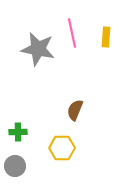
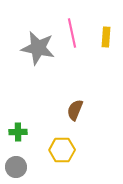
gray star: moved 1 px up
yellow hexagon: moved 2 px down
gray circle: moved 1 px right, 1 px down
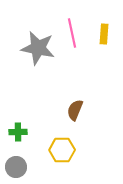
yellow rectangle: moved 2 px left, 3 px up
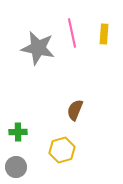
yellow hexagon: rotated 15 degrees counterclockwise
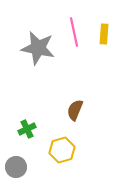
pink line: moved 2 px right, 1 px up
green cross: moved 9 px right, 3 px up; rotated 24 degrees counterclockwise
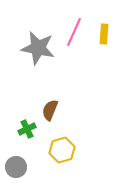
pink line: rotated 36 degrees clockwise
brown semicircle: moved 25 px left
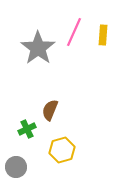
yellow rectangle: moved 1 px left, 1 px down
gray star: rotated 24 degrees clockwise
